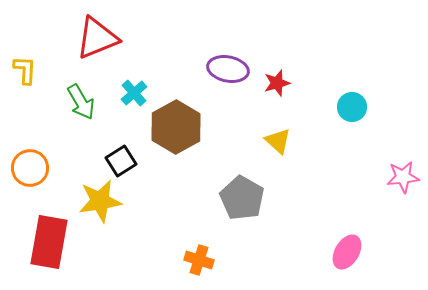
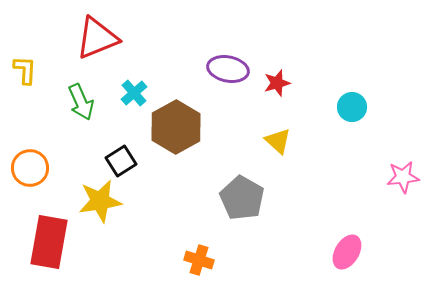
green arrow: rotated 6 degrees clockwise
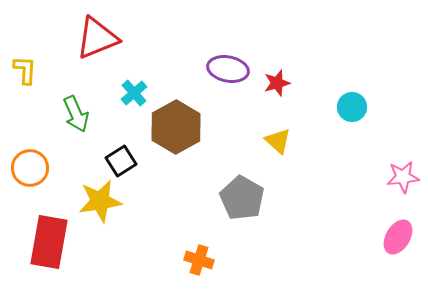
green arrow: moved 5 px left, 12 px down
pink ellipse: moved 51 px right, 15 px up
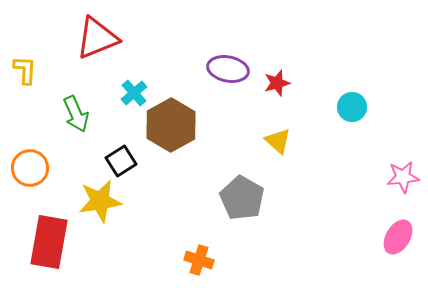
brown hexagon: moved 5 px left, 2 px up
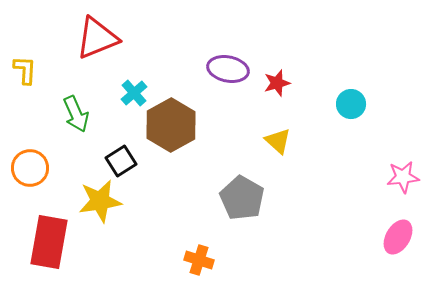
cyan circle: moved 1 px left, 3 px up
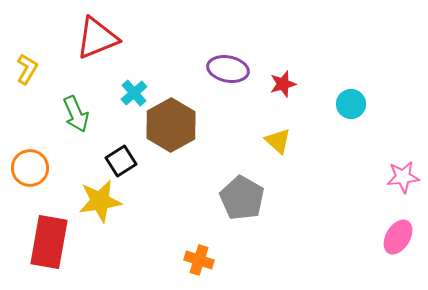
yellow L-shape: moved 2 px right, 1 px up; rotated 28 degrees clockwise
red star: moved 6 px right, 1 px down
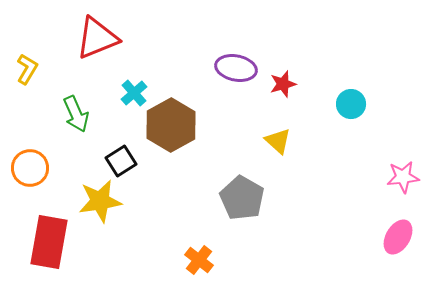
purple ellipse: moved 8 px right, 1 px up
orange cross: rotated 20 degrees clockwise
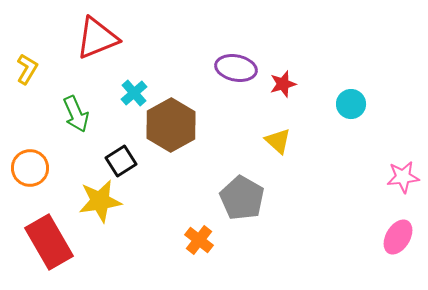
red rectangle: rotated 40 degrees counterclockwise
orange cross: moved 20 px up
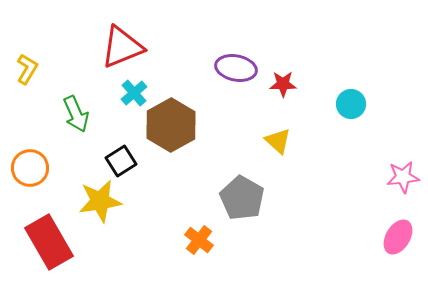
red triangle: moved 25 px right, 9 px down
red star: rotated 16 degrees clockwise
